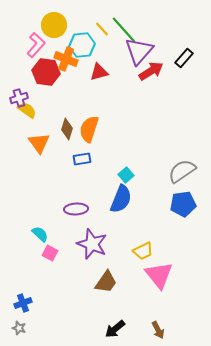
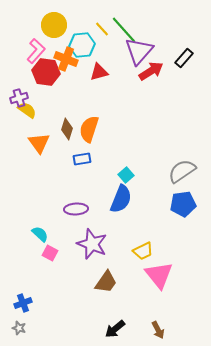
pink L-shape: moved 6 px down
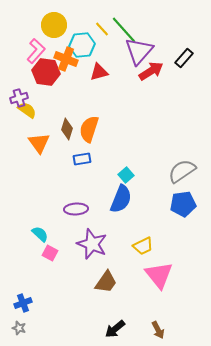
yellow trapezoid: moved 5 px up
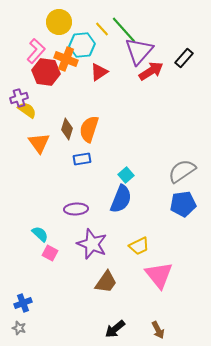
yellow circle: moved 5 px right, 3 px up
red triangle: rotated 18 degrees counterclockwise
yellow trapezoid: moved 4 px left
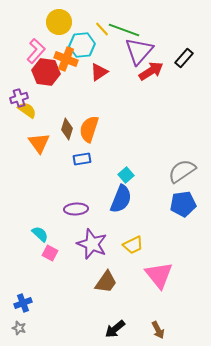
green line: rotated 28 degrees counterclockwise
yellow trapezoid: moved 6 px left, 1 px up
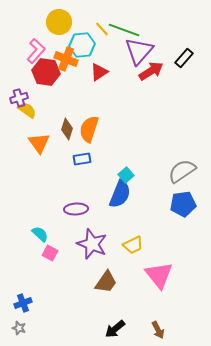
blue semicircle: moved 1 px left, 5 px up
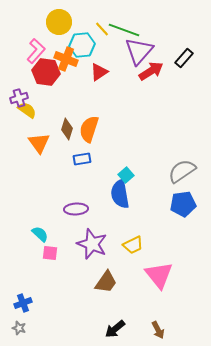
blue semicircle: rotated 148 degrees clockwise
pink square: rotated 21 degrees counterclockwise
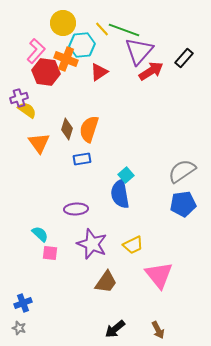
yellow circle: moved 4 px right, 1 px down
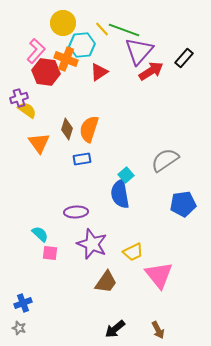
gray semicircle: moved 17 px left, 11 px up
purple ellipse: moved 3 px down
yellow trapezoid: moved 7 px down
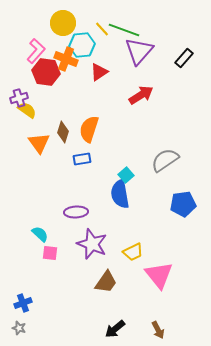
red arrow: moved 10 px left, 24 px down
brown diamond: moved 4 px left, 3 px down
